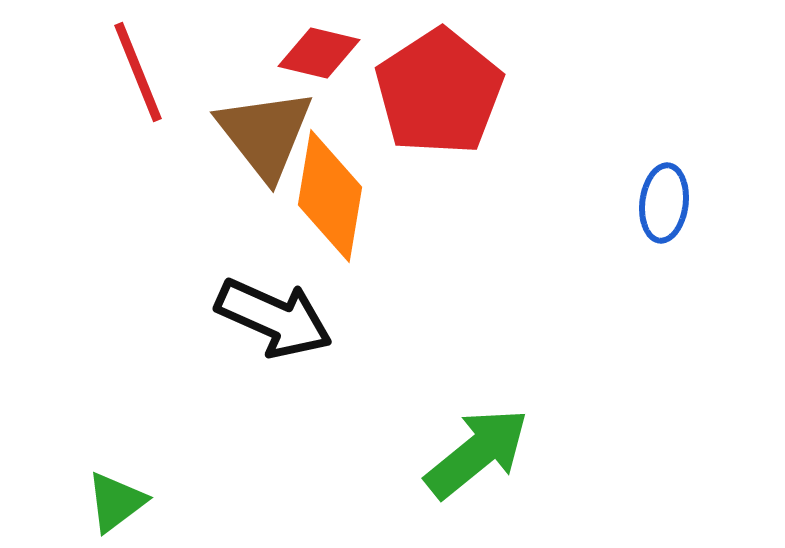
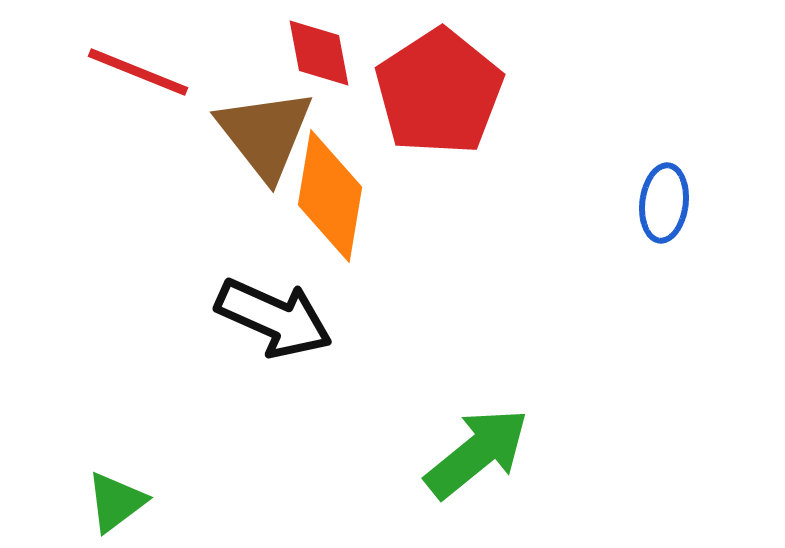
red diamond: rotated 66 degrees clockwise
red line: rotated 46 degrees counterclockwise
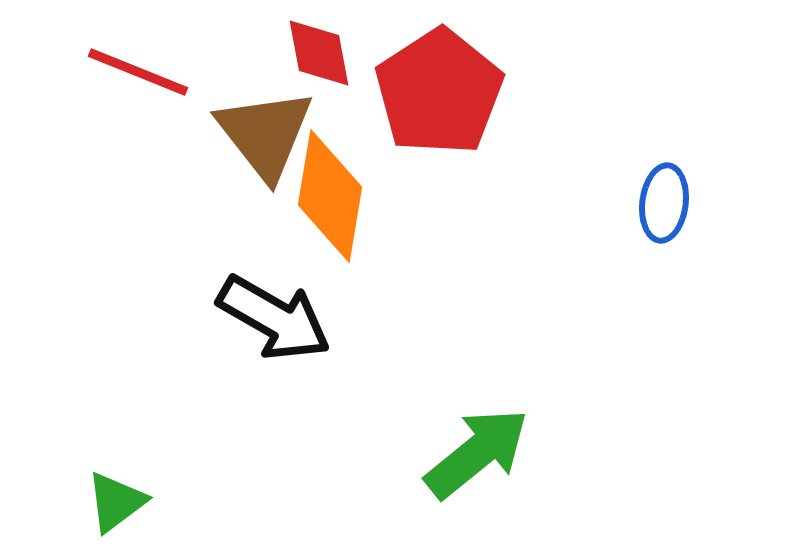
black arrow: rotated 6 degrees clockwise
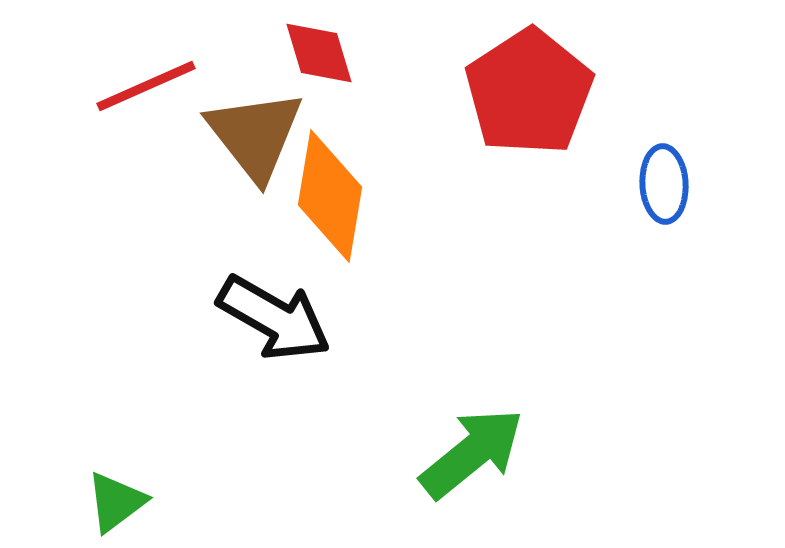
red diamond: rotated 6 degrees counterclockwise
red line: moved 8 px right, 14 px down; rotated 46 degrees counterclockwise
red pentagon: moved 90 px right
brown triangle: moved 10 px left, 1 px down
blue ellipse: moved 19 px up; rotated 10 degrees counterclockwise
green arrow: moved 5 px left
